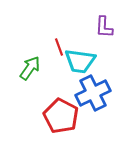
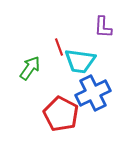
purple L-shape: moved 1 px left
red pentagon: moved 2 px up
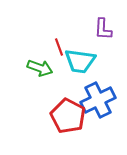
purple L-shape: moved 2 px down
green arrow: moved 10 px right; rotated 75 degrees clockwise
blue cross: moved 5 px right, 7 px down
red pentagon: moved 7 px right, 2 px down
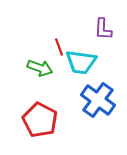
cyan trapezoid: moved 1 px right, 1 px down
blue cross: rotated 28 degrees counterclockwise
red pentagon: moved 28 px left, 4 px down
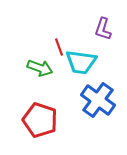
purple L-shape: rotated 15 degrees clockwise
red pentagon: rotated 8 degrees counterclockwise
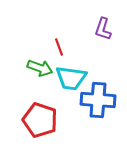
cyan trapezoid: moved 10 px left, 16 px down
blue cross: rotated 32 degrees counterclockwise
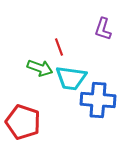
red pentagon: moved 17 px left, 2 px down
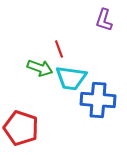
purple L-shape: moved 1 px right, 9 px up
red line: moved 2 px down
red pentagon: moved 2 px left, 6 px down
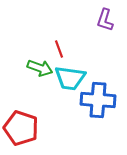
purple L-shape: moved 1 px right
cyan trapezoid: moved 1 px left
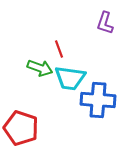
purple L-shape: moved 3 px down
